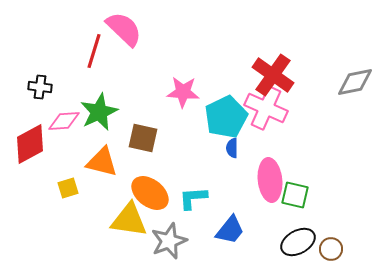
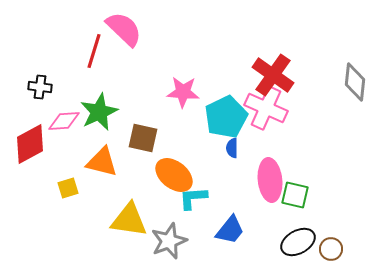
gray diamond: rotated 72 degrees counterclockwise
orange ellipse: moved 24 px right, 18 px up
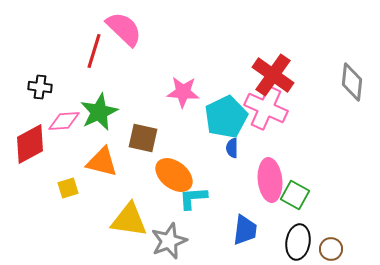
gray diamond: moved 3 px left
green square: rotated 16 degrees clockwise
blue trapezoid: moved 15 px right; rotated 32 degrees counterclockwise
black ellipse: rotated 52 degrees counterclockwise
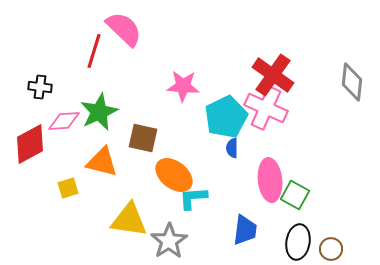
pink star: moved 6 px up
gray star: rotated 12 degrees counterclockwise
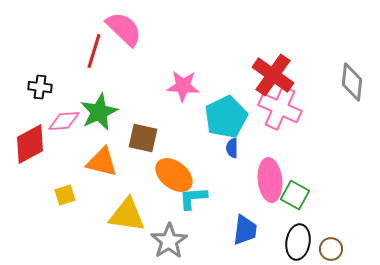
pink cross: moved 14 px right
yellow square: moved 3 px left, 7 px down
yellow triangle: moved 2 px left, 5 px up
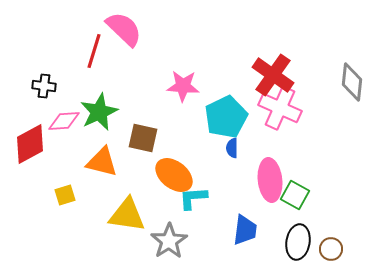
black cross: moved 4 px right, 1 px up
